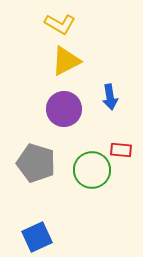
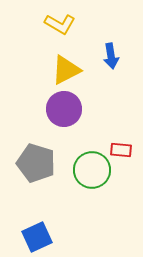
yellow triangle: moved 9 px down
blue arrow: moved 1 px right, 41 px up
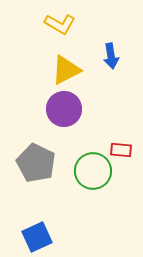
gray pentagon: rotated 9 degrees clockwise
green circle: moved 1 px right, 1 px down
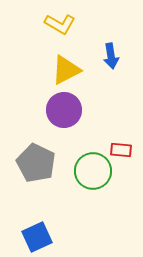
purple circle: moved 1 px down
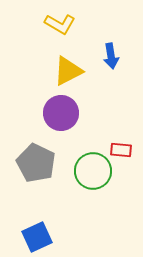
yellow triangle: moved 2 px right, 1 px down
purple circle: moved 3 px left, 3 px down
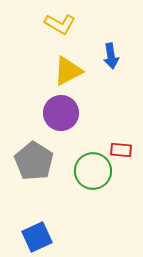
gray pentagon: moved 2 px left, 2 px up; rotated 6 degrees clockwise
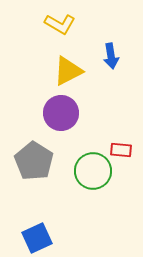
blue square: moved 1 px down
